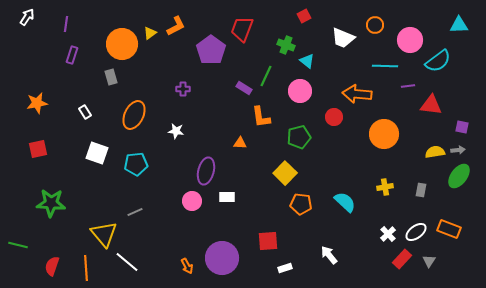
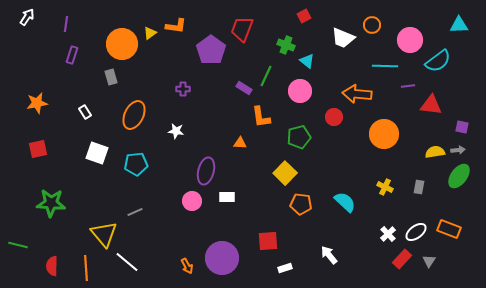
orange circle at (375, 25): moved 3 px left
orange L-shape at (176, 26): rotated 35 degrees clockwise
yellow cross at (385, 187): rotated 35 degrees clockwise
gray rectangle at (421, 190): moved 2 px left, 3 px up
red semicircle at (52, 266): rotated 18 degrees counterclockwise
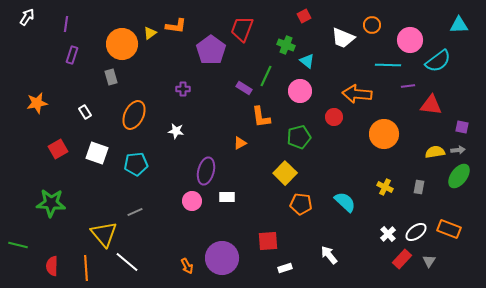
cyan line at (385, 66): moved 3 px right, 1 px up
orange triangle at (240, 143): rotated 32 degrees counterclockwise
red square at (38, 149): moved 20 px right; rotated 18 degrees counterclockwise
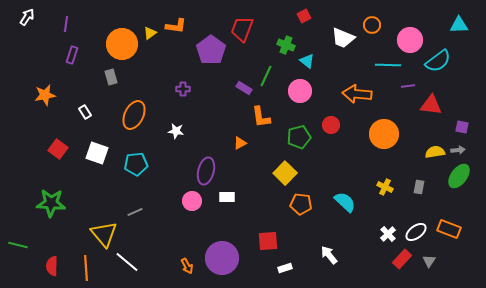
orange star at (37, 103): moved 8 px right, 8 px up
red circle at (334, 117): moved 3 px left, 8 px down
red square at (58, 149): rotated 24 degrees counterclockwise
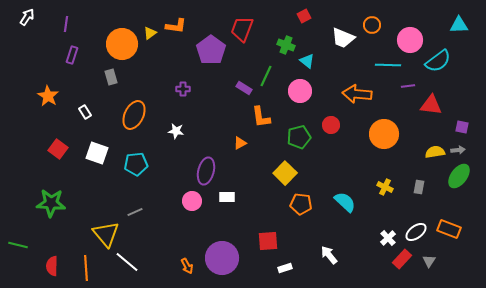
orange star at (45, 95): moved 3 px right, 1 px down; rotated 30 degrees counterclockwise
yellow triangle at (104, 234): moved 2 px right
white cross at (388, 234): moved 4 px down
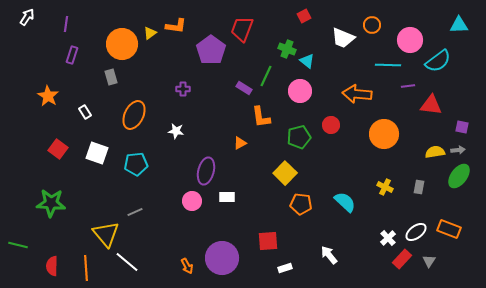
green cross at (286, 45): moved 1 px right, 4 px down
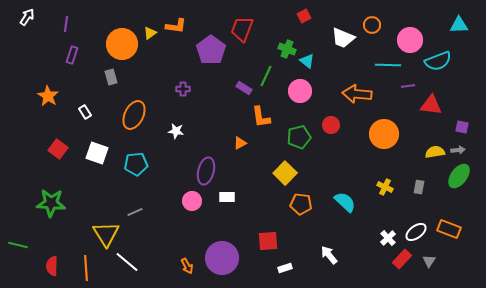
cyan semicircle at (438, 61): rotated 16 degrees clockwise
yellow triangle at (106, 234): rotated 8 degrees clockwise
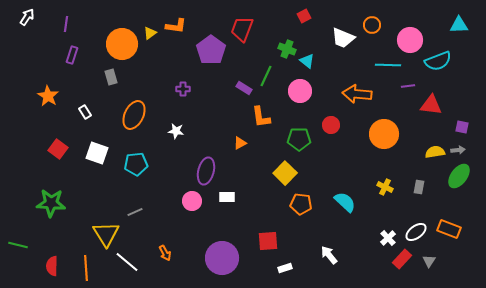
green pentagon at (299, 137): moved 2 px down; rotated 15 degrees clockwise
orange arrow at (187, 266): moved 22 px left, 13 px up
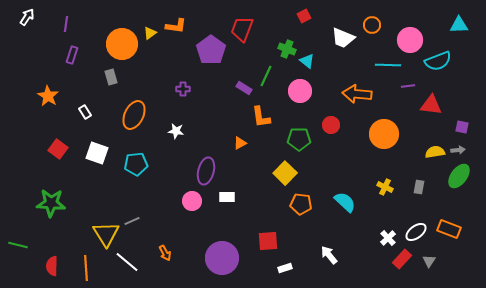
gray line at (135, 212): moved 3 px left, 9 px down
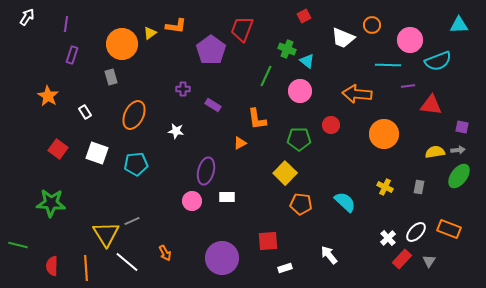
purple rectangle at (244, 88): moved 31 px left, 17 px down
orange L-shape at (261, 117): moved 4 px left, 2 px down
white ellipse at (416, 232): rotated 10 degrees counterclockwise
